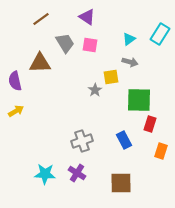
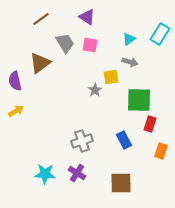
brown triangle: rotated 35 degrees counterclockwise
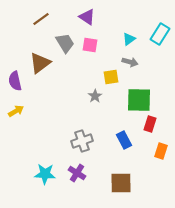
gray star: moved 6 px down
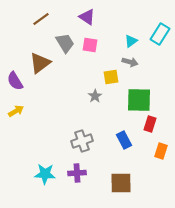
cyan triangle: moved 2 px right, 2 px down
purple semicircle: rotated 18 degrees counterclockwise
purple cross: rotated 36 degrees counterclockwise
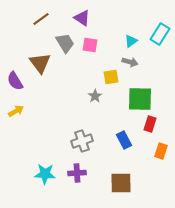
purple triangle: moved 5 px left, 1 px down
brown triangle: rotated 30 degrees counterclockwise
green square: moved 1 px right, 1 px up
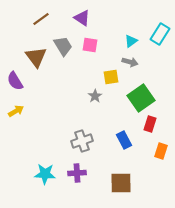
gray trapezoid: moved 2 px left, 3 px down
brown triangle: moved 4 px left, 6 px up
green square: moved 1 px right, 1 px up; rotated 36 degrees counterclockwise
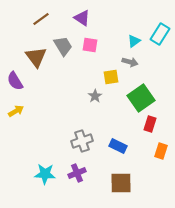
cyan triangle: moved 3 px right
blue rectangle: moved 6 px left, 6 px down; rotated 36 degrees counterclockwise
purple cross: rotated 18 degrees counterclockwise
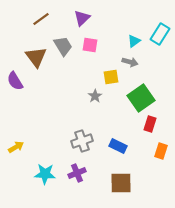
purple triangle: rotated 42 degrees clockwise
yellow arrow: moved 36 px down
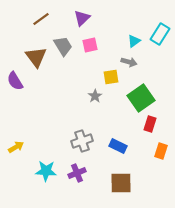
pink square: rotated 21 degrees counterclockwise
gray arrow: moved 1 px left
cyan star: moved 1 px right, 3 px up
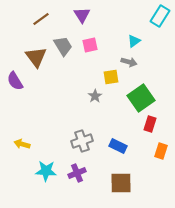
purple triangle: moved 3 px up; rotated 18 degrees counterclockwise
cyan rectangle: moved 18 px up
yellow arrow: moved 6 px right, 3 px up; rotated 133 degrees counterclockwise
